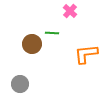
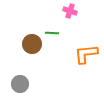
pink cross: rotated 24 degrees counterclockwise
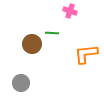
gray circle: moved 1 px right, 1 px up
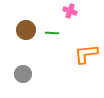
brown circle: moved 6 px left, 14 px up
gray circle: moved 2 px right, 9 px up
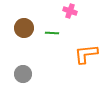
brown circle: moved 2 px left, 2 px up
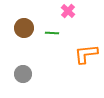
pink cross: moved 2 px left; rotated 24 degrees clockwise
